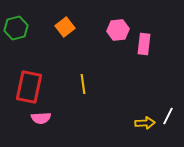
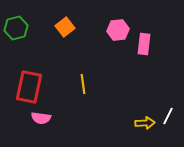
pink semicircle: rotated 12 degrees clockwise
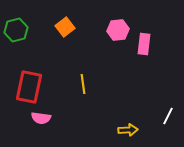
green hexagon: moved 2 px down
yellow arrow: moved 17 px left, 7 px down
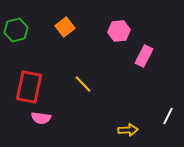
pink hexagon: moved 1 px right, 1 px down
pink rectangle: moved 12 px down; rotated 20 degrees clockwise
yellow line: rotated 36 degrees counterclockwise
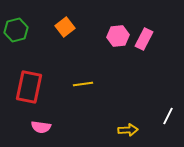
pink hexagon: moved 1 px left, 5 px down
pink rectangle: moved 17 px up
yellow line: rotated 54 degrees counterclockwise
pink semicircle: moved 9 px down
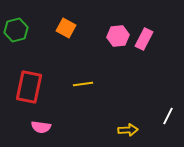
orange square: moved 1 px right, 1 px down; rotated 24 degrees counterclockwise
